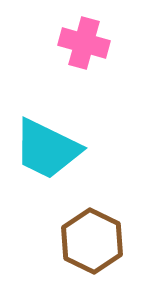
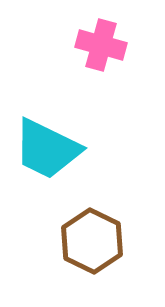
pink cross: moved 17 px right, 2 px down
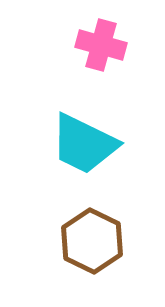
cyan trapezoid: moved 37 px right, 5 px up
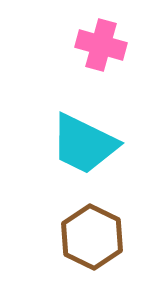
brown hexagon: moved 4 px up
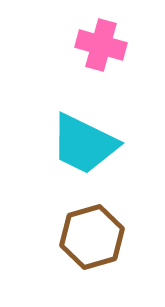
brown hexagon: rotated 18 degrees clockwise
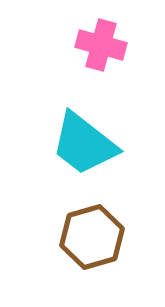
cyan trapezoid: rotated 12 degrees clockwise
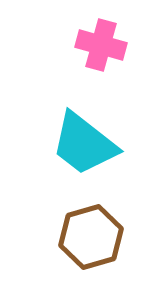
brown hexagon: moved 1 px left
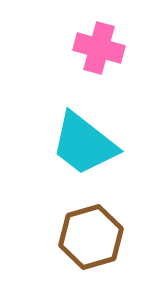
pink cross: moved 2 px left, 3 px down
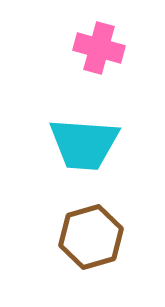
cyan trapezoid: rotated 34 degrees counterclockwise
